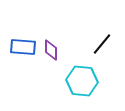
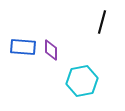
black line: moved 22 px up; rotated 25 degrees counterclockwise
cyan hexagon: rotated 16 degrees counterclockwise
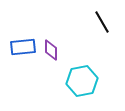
black line: rotated 45 degrees counterclockwise
blue rectangle: rotated 10 degrees counterclockwise
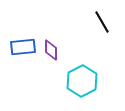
cyan hexagon: rotated 16 degrees counterclockwise
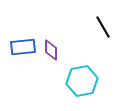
black line: moved 1 px right, 5 px down
cyan hexagon: rotated 16 degrees clockwise
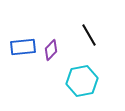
black line: moved 14 px left, 8 px down
purple diamond: rotated 45 degrees clockwise
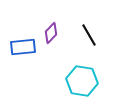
purple diamond: moved 17 px up
cyan hexagon: rotated 20 degrees clockwise
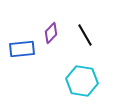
black line: moved 4 px left
blue rectangle: moved 1 px left, 2 px down
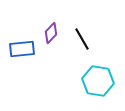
black line: moved 3 px left, 4 px down
cyan hexagon: moved 16 px right
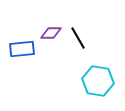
purple diamond: rotated 45 degrees clockwise
black line: moved 4 px left, 1 px up
